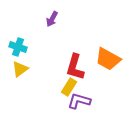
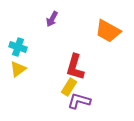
orange trapezoid: moved 28 px up
yellow triangle: moved 2 px left
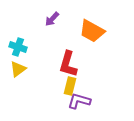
purple arrow: rotated 14 degrees clockwise
orange trapezoid: moved 16 px left
red L-shape: moved 7 px left, 3 px up
yellow rectangle: moved 1 px right, 1 px up; rotated 18 degrees counterclockwise
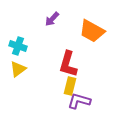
cyan cross: moved 1 px up
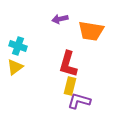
purple arrow: moved 8 px right; rotated 35 degrees clockwise
orange trapezoid: moved 1 px left; rotated 20 degrees counterclockwise
yellow triangle: moved 3 px left, 2 px up
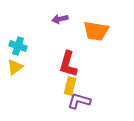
orange trapezoid: moved 5 px right
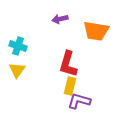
yellow triangle: moved 2 px right, 3 px down; rotated 18 degrees counterclockwise
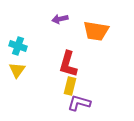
purple L-shape: moved 2 px down
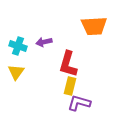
purple arrow: moved 16 px left, 23 px down
orange trapezoid: moved 2 px left, 5 px up; rotated 12 degrees counterclockwise
yellow triangle: moved 1 px left, 2 px down
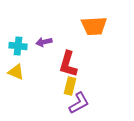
cyan cross: rotated 12 degrees counterclockwise
yellow triangle: rotated 42 degrees counterclockwise
purple L-shape: rotated 135 degrees clockwise
